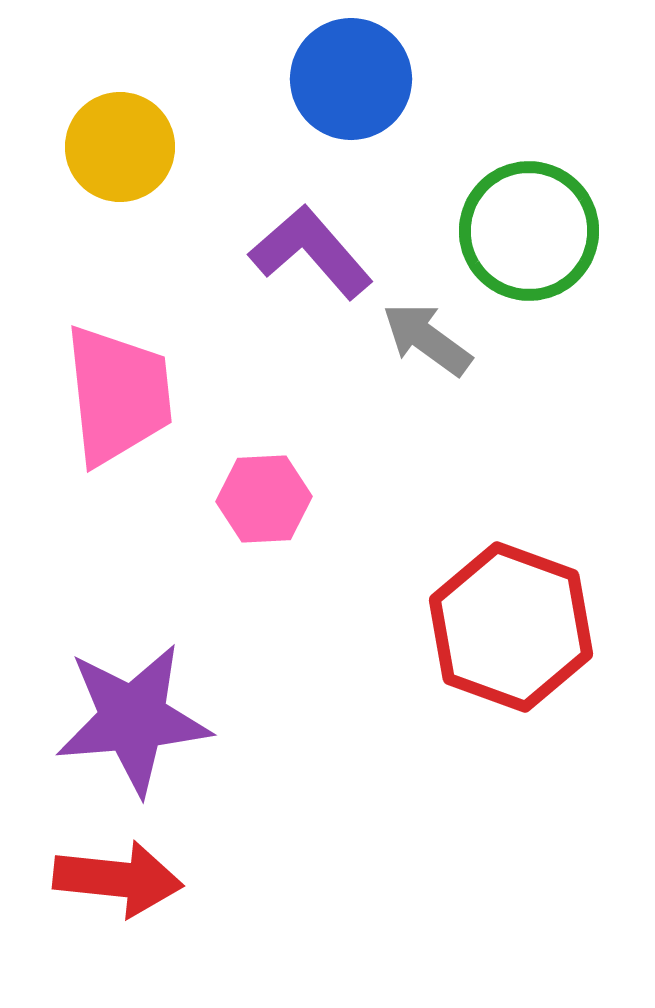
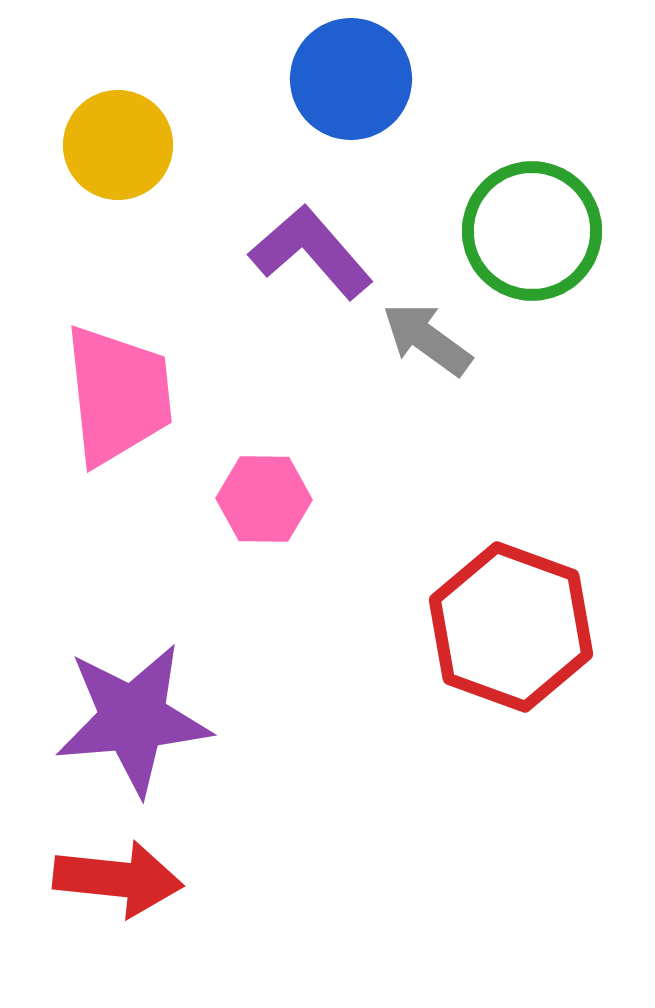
yellow circle: moved 2 px left, 2 px up
green circle: moved 3 px right
pink hexagon: rotated 4 degrees clockwise
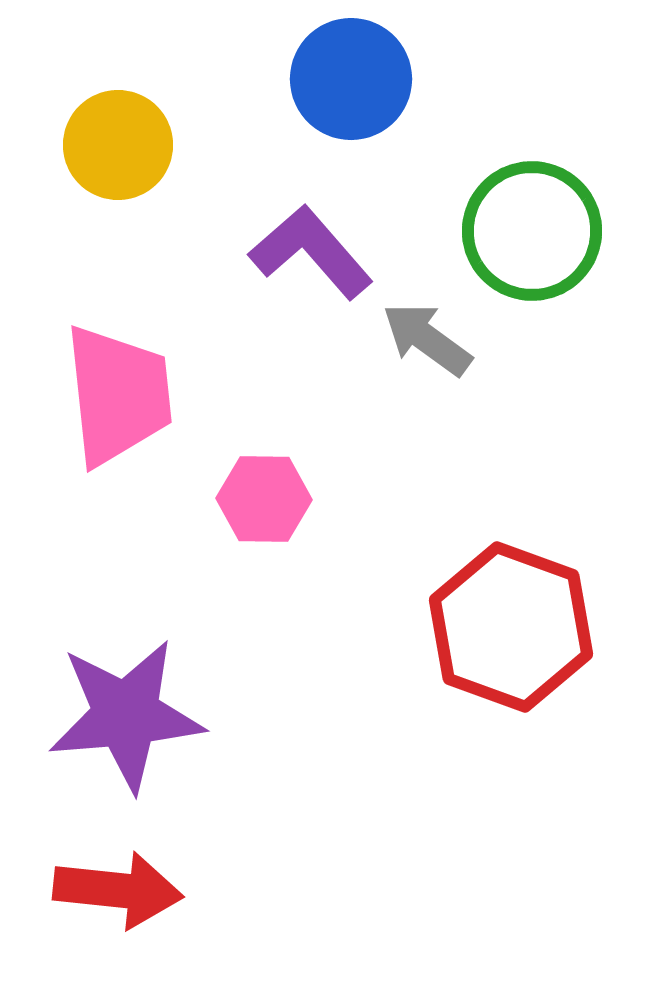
purple star: moved 7 px left, 4 px up
red arrow: moved 11 px down
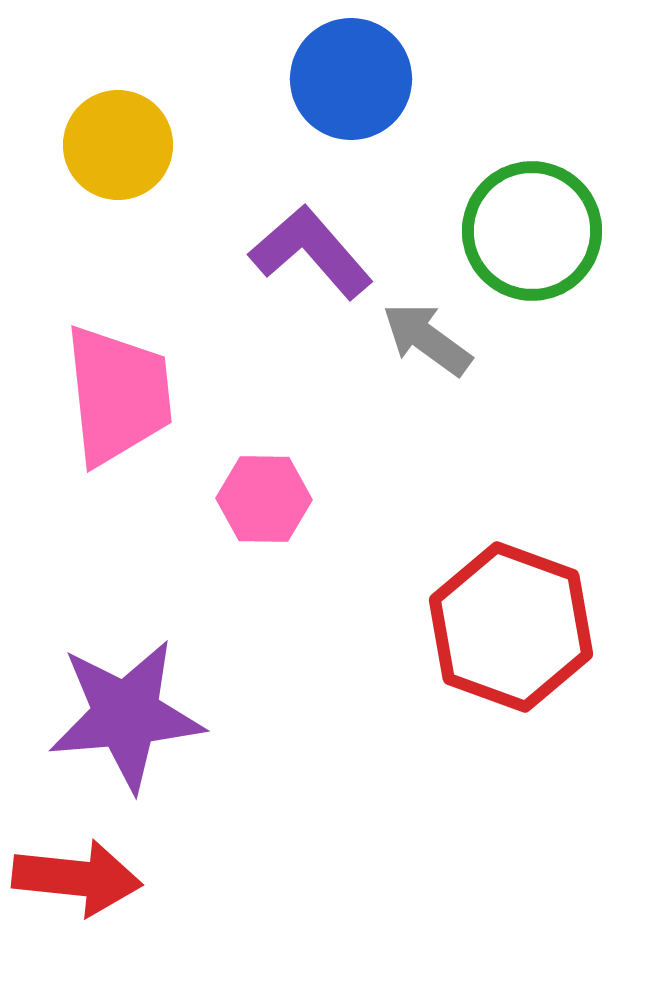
red arrow: moved 41 px left, 12 px up
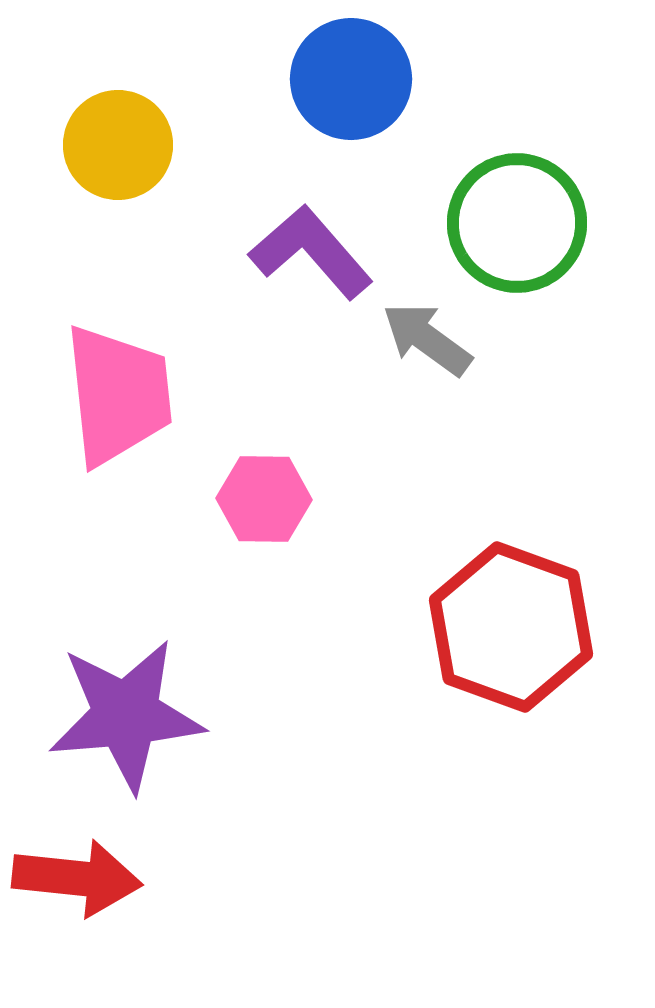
green circle: moved 15 px left, 8 px up
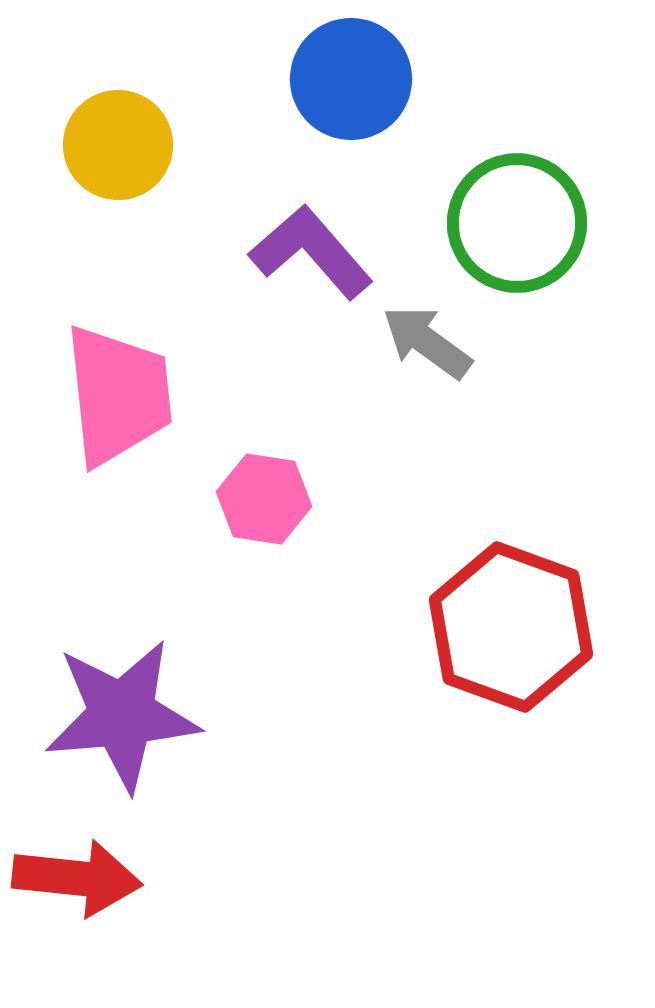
gray arrow: moved 3 px down
pink hexagon: rotated 8 degrees clockwise
purple star: moved 4 px left
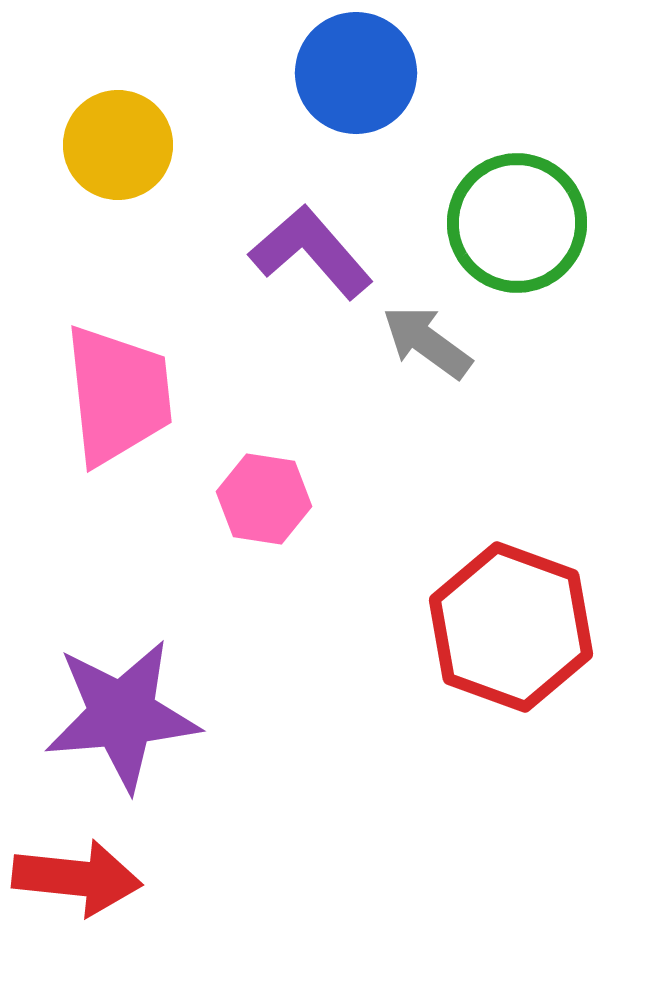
blue circle: moved 5 px right, 6 px up
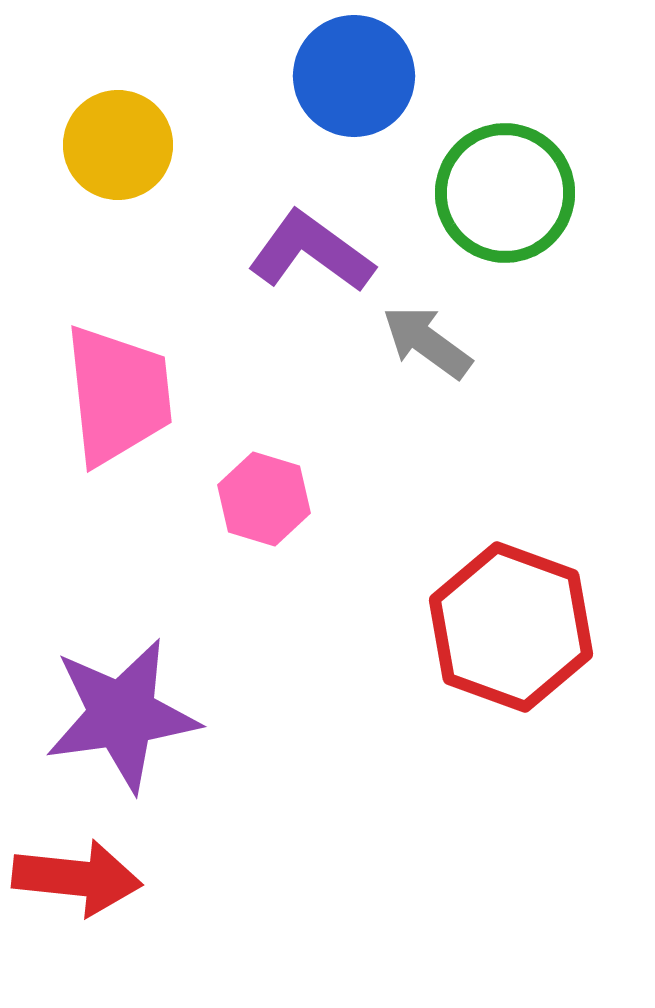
blue circle: moved 2 px left, 3 px down
green circle: moved 12 px left, 30 px up
purple L-shape: rotated 13 degrees counterclockwise
pink hexagon: rotated 8 degrees clockwise
purple star: rotated 3 degrees counterclockwise
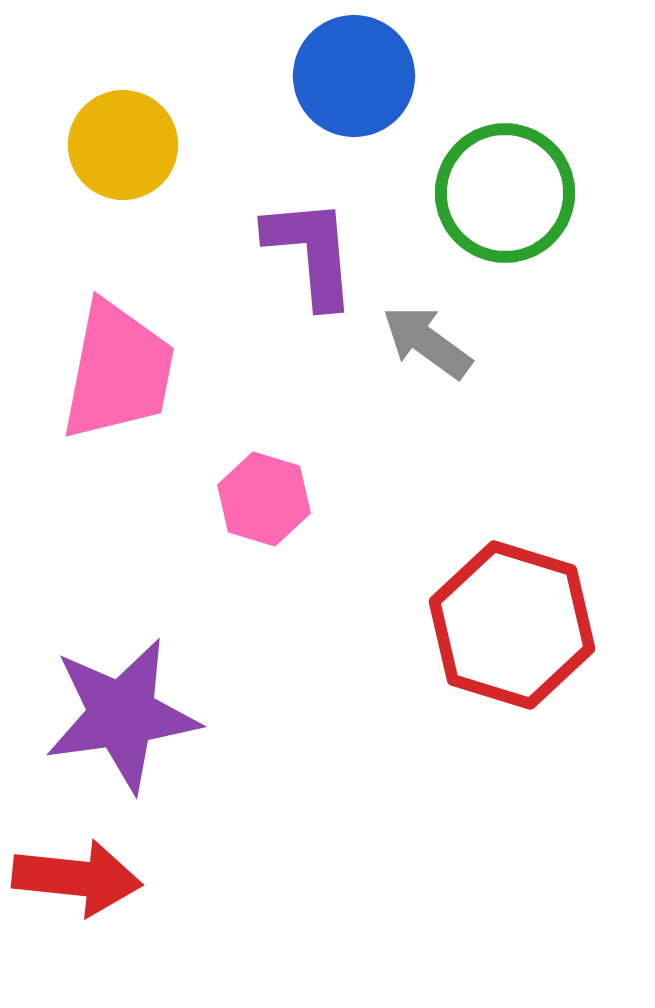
yellow circle: moved 5 px right
purple L-shape: rotated 49 degrees clockwise
pink trapezoid: moved 24 px up; rotated 17 degrees clockwise
red hexagon: moved 1 px right, 2 px up; rotated 3 degrees counterclockwise
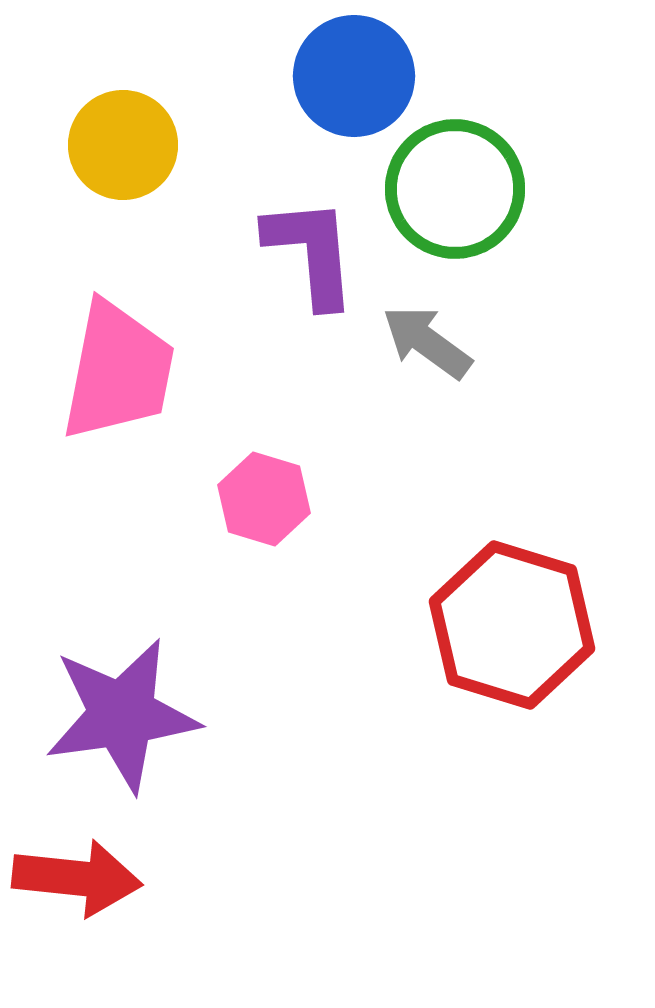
green circle: moved 50 px left, 4 px up
